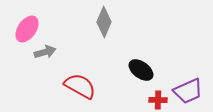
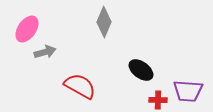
purple trapezoid: rotated 28 degrees clockwise
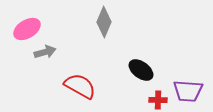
pink ellipse: rotated 24 degrees clockwise
